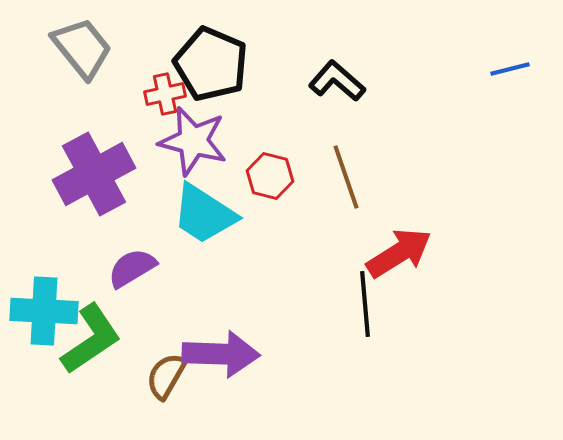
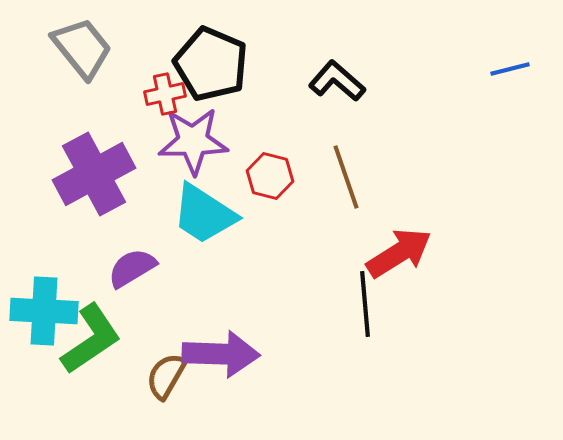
purple star: rotated 16 degrees counterclockwise
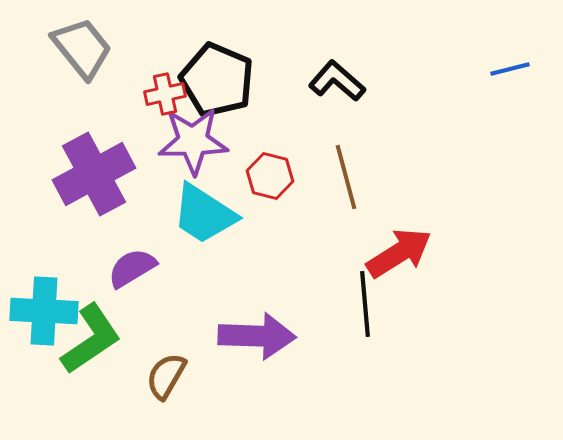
black pentagon: moved 6 px right, 16 px down
brown line: rotated 4 degrees clockwise
purple arrow: moved 36 px right, 18 px up
